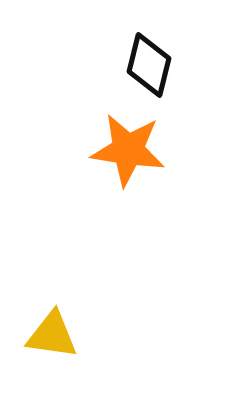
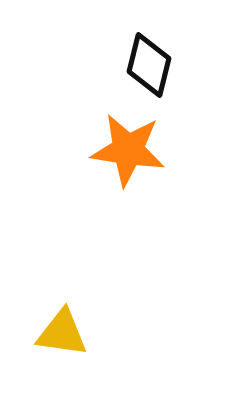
yellow triangle: moved 10 px right, 2 px up
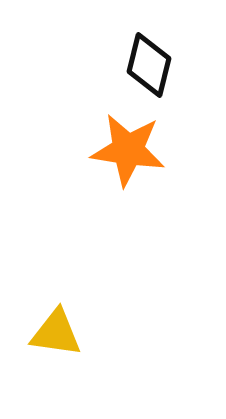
yellow triangle: moved 6 px left
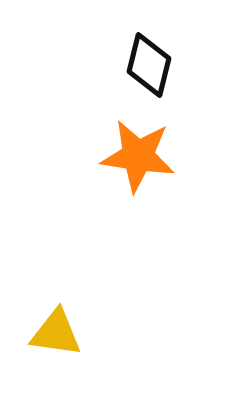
orange star: moved 10 px right, 6 px down
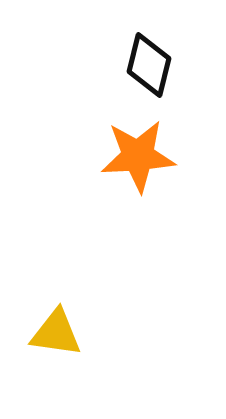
orange star: rotated 12 degrees counterclockwise
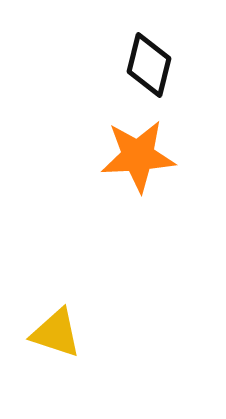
yellow triangle: rotated 10 degrees clockwise
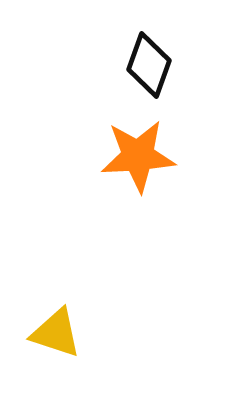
black diamond: rotated 6 degrees clockwise
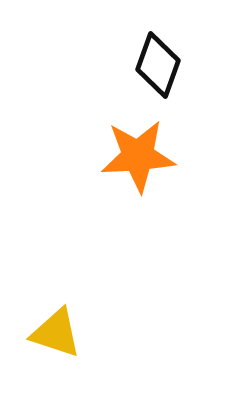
black diamond: moved 9 px right
